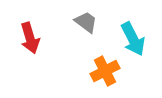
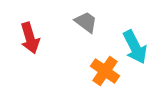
cyan arrow: moved 2 px right, 8 px down
orange cross: rotated 28 degrees counterclockwise
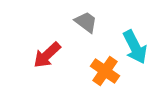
red arrow: moved 17 px right, 17 px down; rotated 64 degrees clockwise
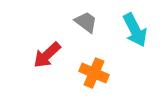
cyan arrow: moved 17 px up
orange cross: moved 11 px left, 2 px down; rotated 12 degrees counterclockwise
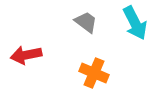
cyan arrow: moved 7 px up
red arrow: moved 21 px left; rotated 32 degrees clockwise
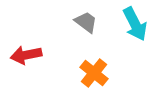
cyan arrow: moved 1 px down
orange cross: rotated 16 degrees clockwise
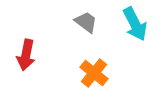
red arrow: rotated 68 degrees counterclockwise
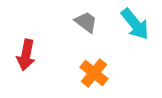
cyan arrow: rotated 12 degrees counterclockwise
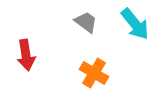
red arrow: rotated 20 degrees counterclockwise
orange cross: rotated 8 degrees counterclockwise
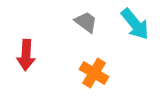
red arrow: rotated 12 degrees clockwise
